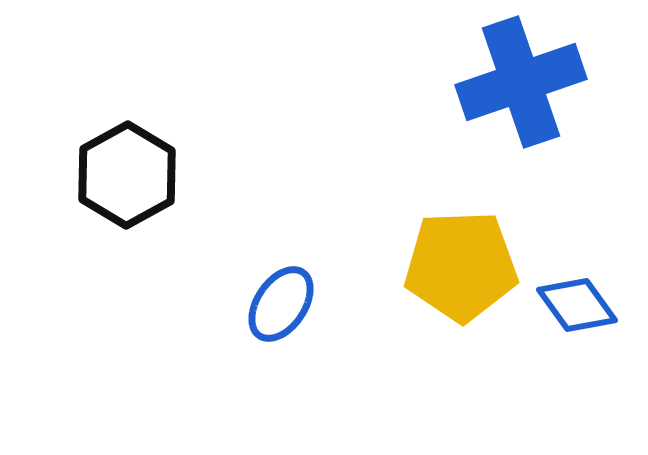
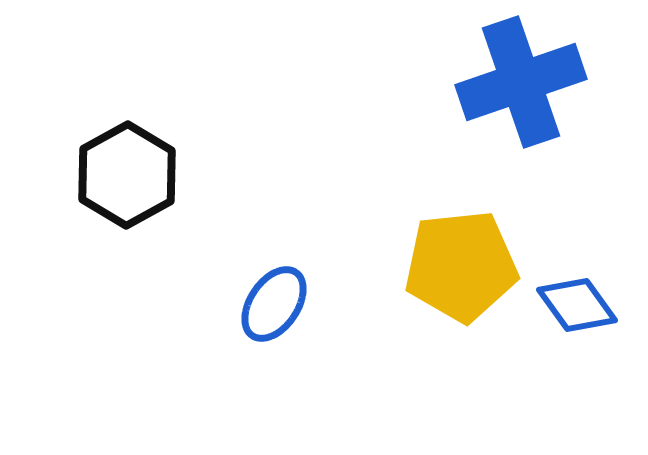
yellow pentagon: rotated 4 degrees counterclockwise
blue ellipse: moved 7 px left
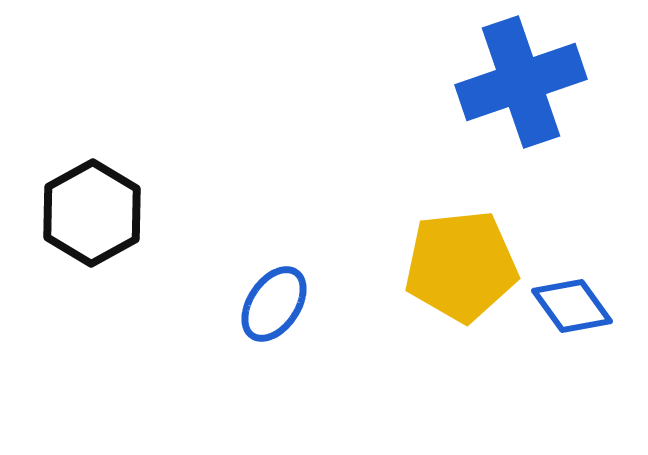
black hexagon: moved 35 px left, 38 px down
blue diamond: moved 5 px left, 1 px down
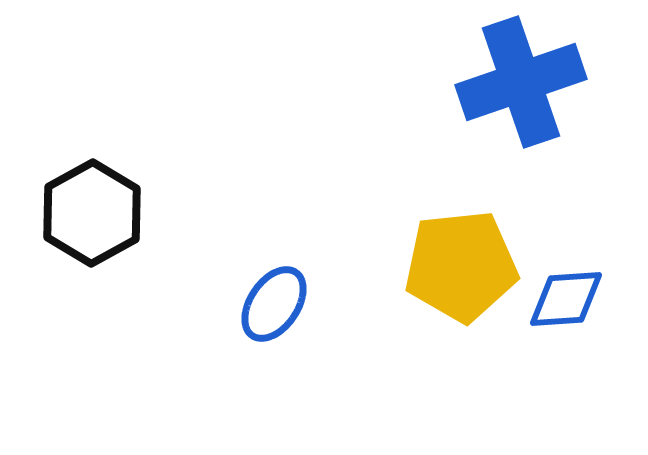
blue diamond: moved 6 px left, 7 px up; rotated 58 degrees counterclockwise
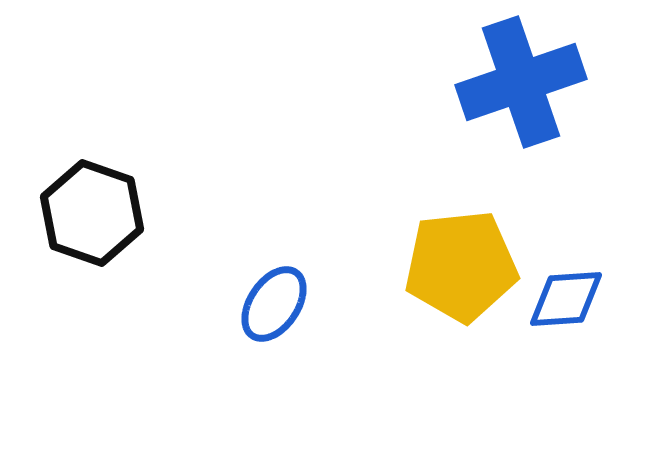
black hexagon: rotated 12 degrees counterclockwise
